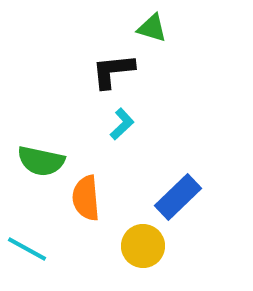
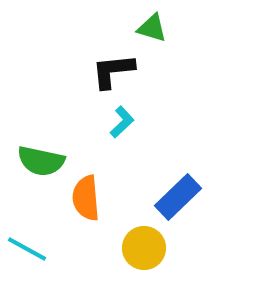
cyan L-shape: moved 2 px up
yellow circle: moved 1 px right, 2 px down
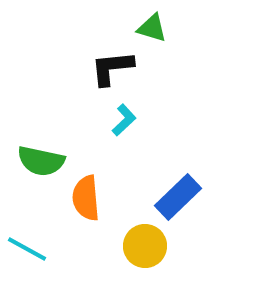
black L-shape: moved 1 px left, 3 px up
cyan L-shape: moved 2 px right, 2 px up
yellow circle: moved 1 px right, 2 px up
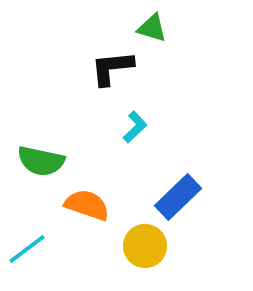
cyan L-shape: moved 11 px right, 7 px down
orange semicircle: moved 1 px right, 7 px down; rotated 114 degrees clockwise
cyan line: rotated 66 degrees counterclockwise
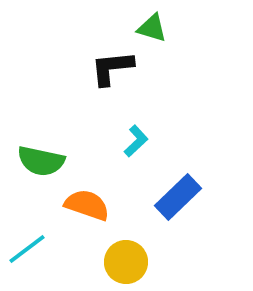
cyan L-shape: moved 1 px right, 14 px down
yellow circle: moved 19 px left, 16 px down
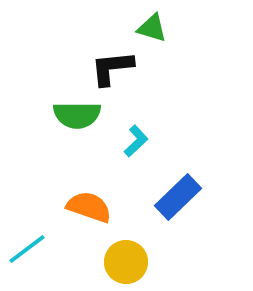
green semicircle: moved 36 px right, 46 px up; rotated 12 degrees counterclockwise
orange semicircle: moved 2 px right, 2 px down
